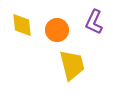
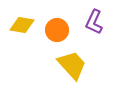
yellow diamond: rotated 75 degrees counterclockwise
yellow trapezoid: rotated 28 degrees counterclockwise
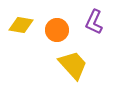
yellow diamond: moved 1 px left
yellow trapezoid: moved 1 px right
